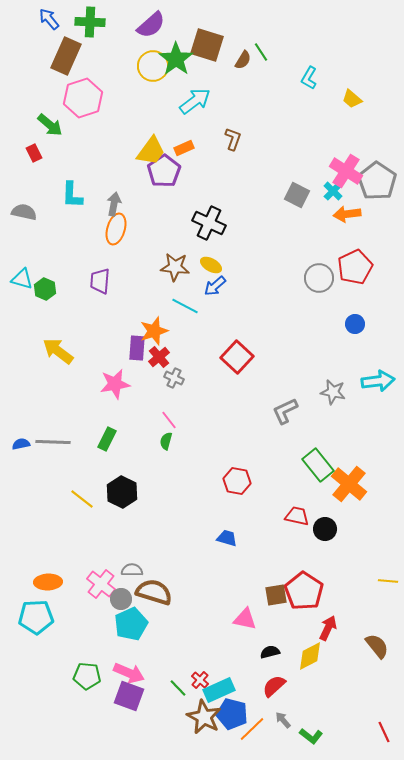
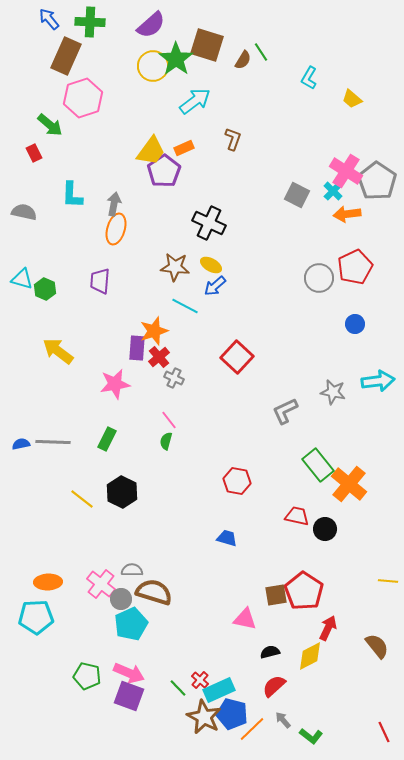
green pentagon at (87, 676): rotated 8 degrees clockwise
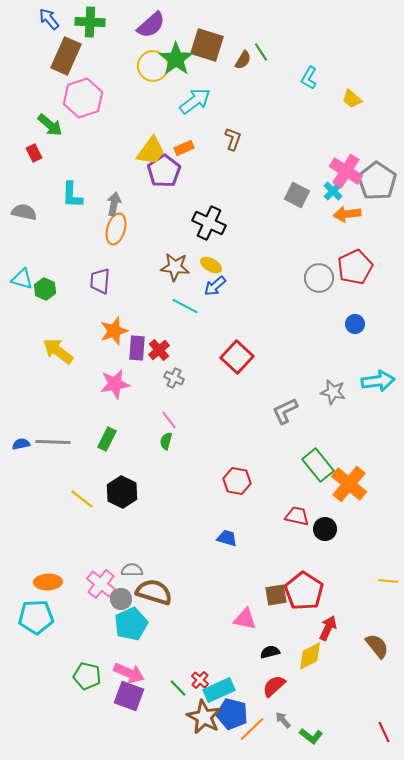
orange star at (154, 331): moved 40 px left
red cross at (159, 357): moved 7 px up
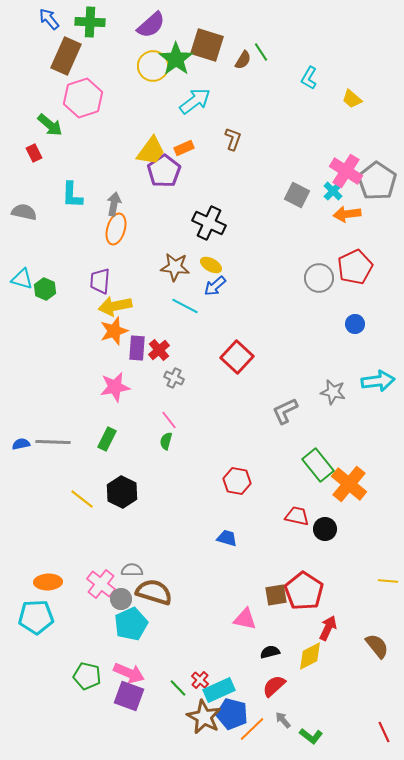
yellow arrow at (58, 351): moved 57 px right, 45 px up; rotated 48 degrees counterclockwise
pink star at (115, 384): moved 3 px down
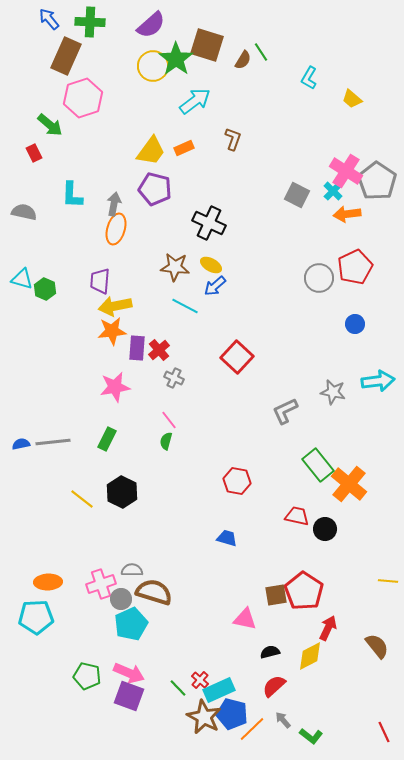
purple pentagon at (164, 171): moved 9 px left, 18 px down; rotated 24 degrees counterclockwise
orange star at (114, 331): moved 2 px left; rotated 12 degrees clockwise
gray line at (53, 442): rotated 8 degrees counterclockwise
pink cross at (101, 584): rotated 32 degrees clockwise
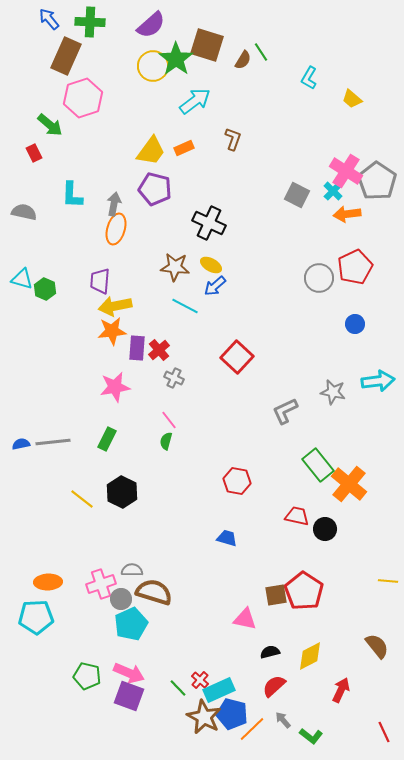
red arrow at (328, 628): moved 13 px right, 62 px down
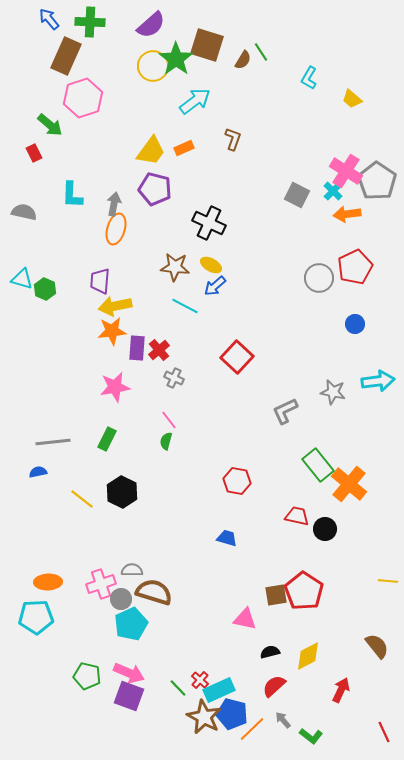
blue semicircle at (21, 444): moved 17 px right, 28 px down
yellow diamond at (310, 656): moved 2 px left
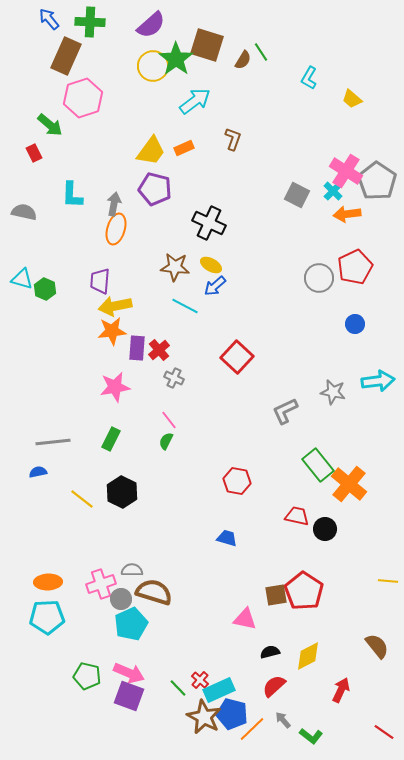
green rectangle at (107, 439): moved 4 px right
green semicircle at (166, 441): rotated 12 degrees clockwise
cyan pentagon at (36, 617): moved 11 px right
red line at (384, 732): rotated 30 degrees counterclockwise
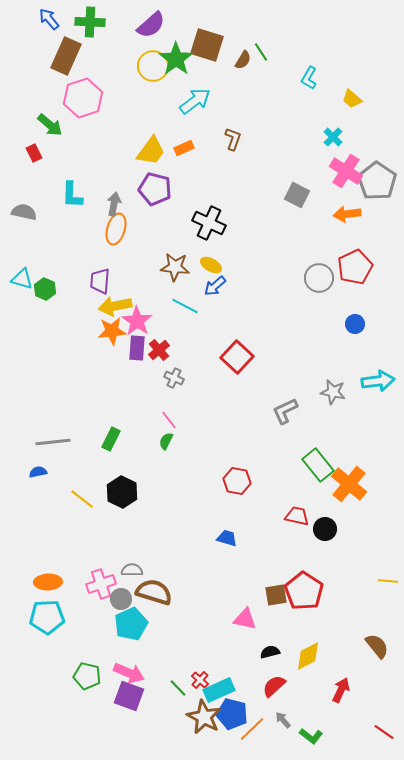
cyan cross at (333, 191): moved 54 px up
pink star at (115, 387): moved 22 px right, 66 px up; rotated 28 degrees counterclockwise
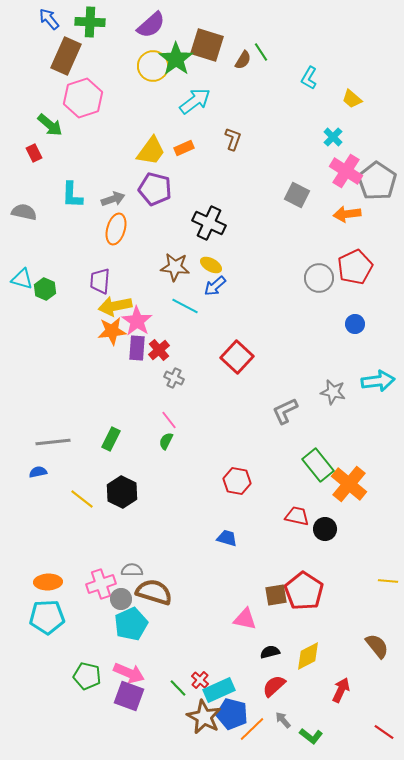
gray arrow at (114, 204): moved 1 px left, 5 px up; rotated 60 degrees clockwise
